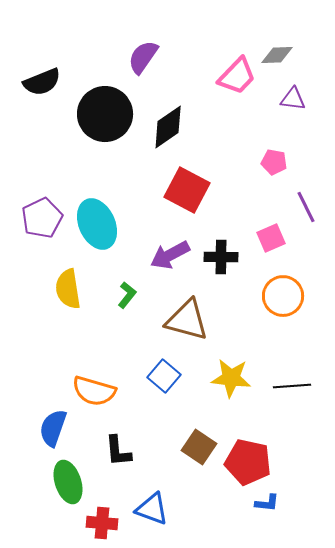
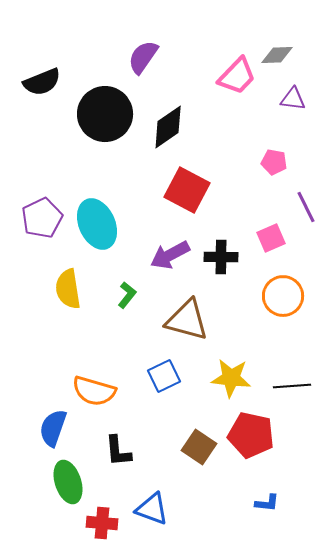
blue square: rotated 24 degrees clockwise
red pentagon: moved 3 px right, 27 px up
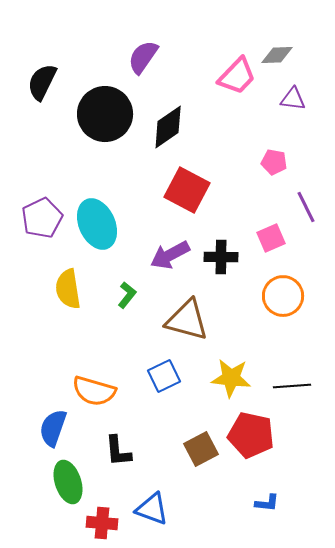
black semicircle: rotated 138 degrees clockwise
brown square: moved 2 px right, 2 px down; rotated 28 degrees clockwise
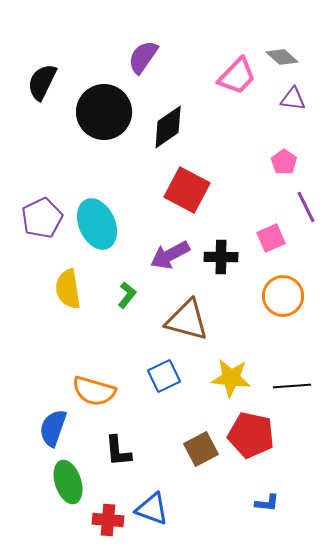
gray diamond: moved 5 px right, 2 px down; rotated 44 degrees clockwise
black circle: moved 1 px left, 2 px up
pink pentagon: moved 10 px right; rotated 25 degrees clockwise
red cross: moved 6 px right, 3 px up
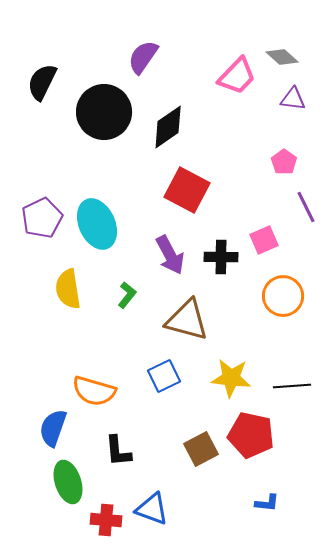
pink square: moved 7 px left, 2 px down
purple arrow: rotated 90 degrees counterclockwise
red cross: moved 2 px left
